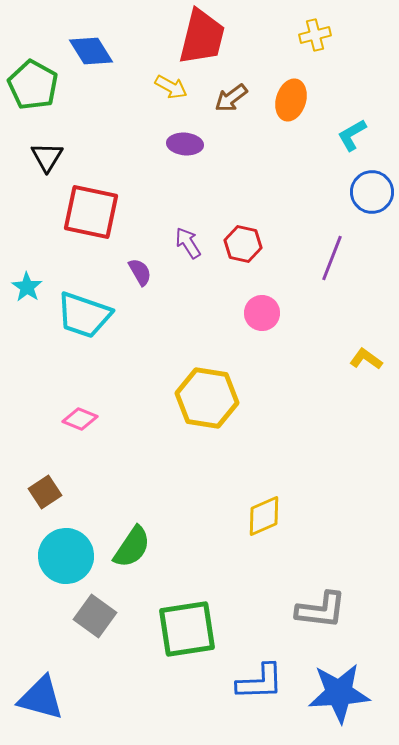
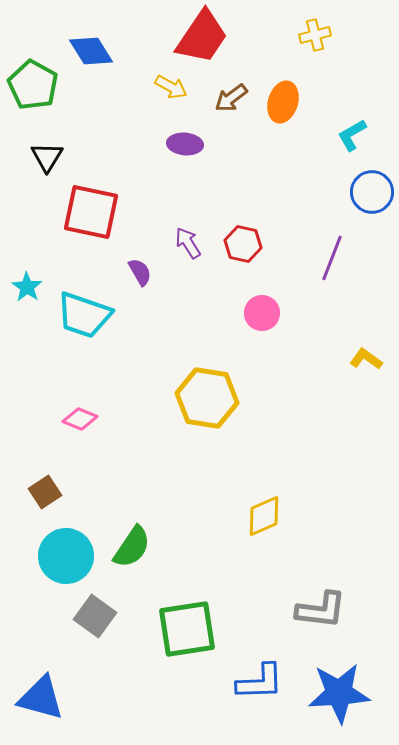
red trapezoid: rotated 20 degrees clockwise
orange ellipse: moved 8 px left, 2 px down
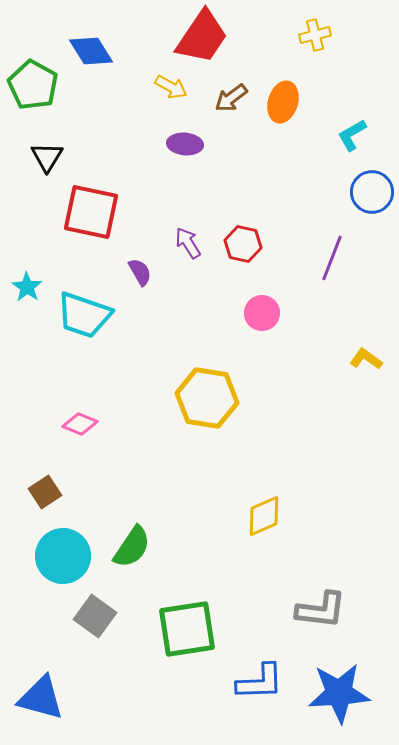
pink diamond: moved 5 px down
cyan circle: moved 3 px left
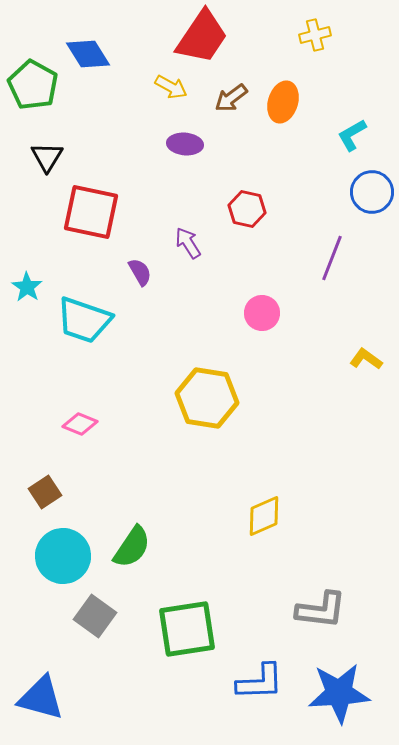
blue diamond: moved 3 px left, 3 px down
red hexagon: moved 4 px right, 35 px up
cyan trapezoid: moved 5 px down
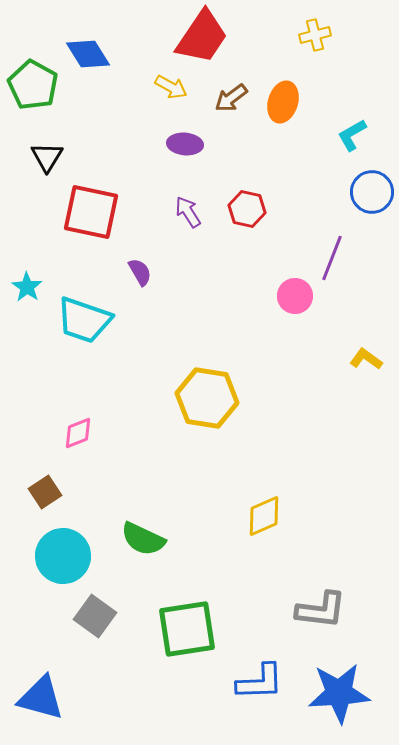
purple arrow: moved 31 px up
pink circle: moved 33 px right, 17 px up
pink diamond: moved 2 px left, 9 px down; rotated 44 degrees counterclockwise
green semicircle: moved 11 px right, 8 px up; rotated 81 degrees clockwise
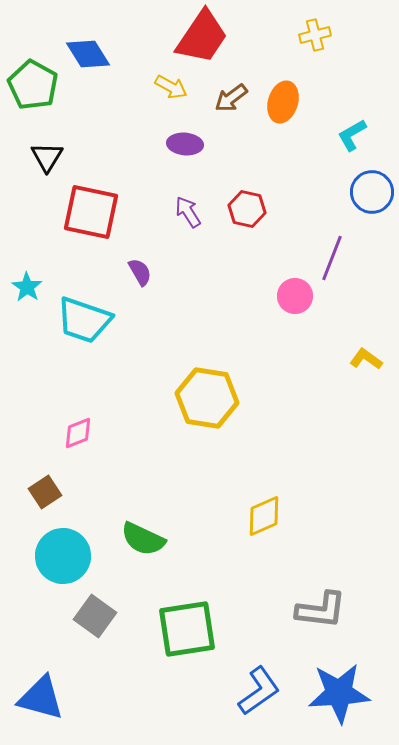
blue L-shape: moved 1 px left, 9 px down; rotated 33 degrees counterclockwise
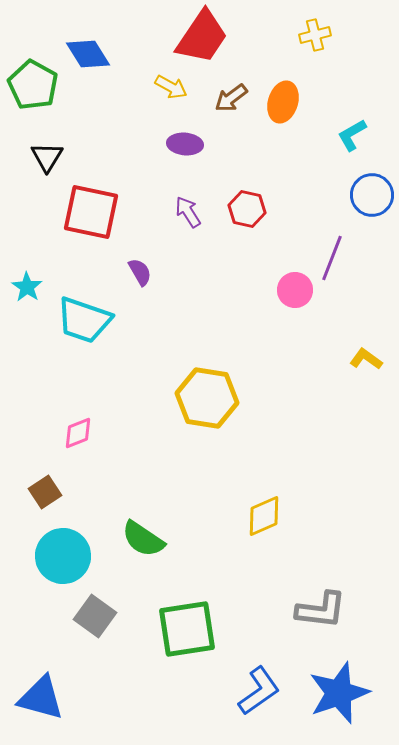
blue circle: moved 3 px down
pink circle: moved 6 px up
green semicircle: rotated 9 degrees clockwise
blue star: rotated 16 degrees counterclockwise
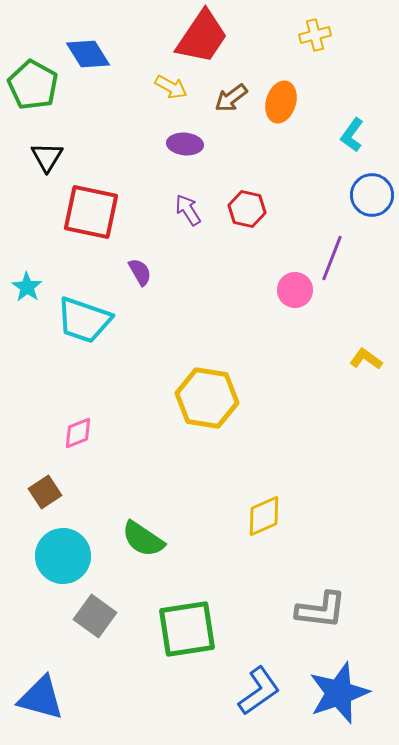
orange ellipse: moved 2 px left
cyan L-shape: rotated 24 degrees counterclockwise
purple arrow: moved 2 px up
